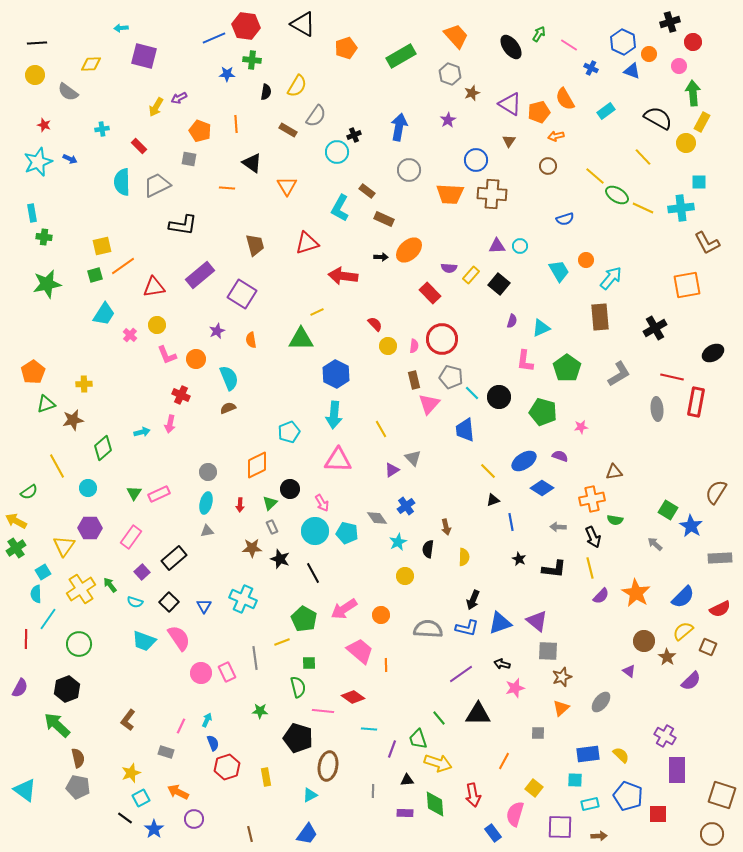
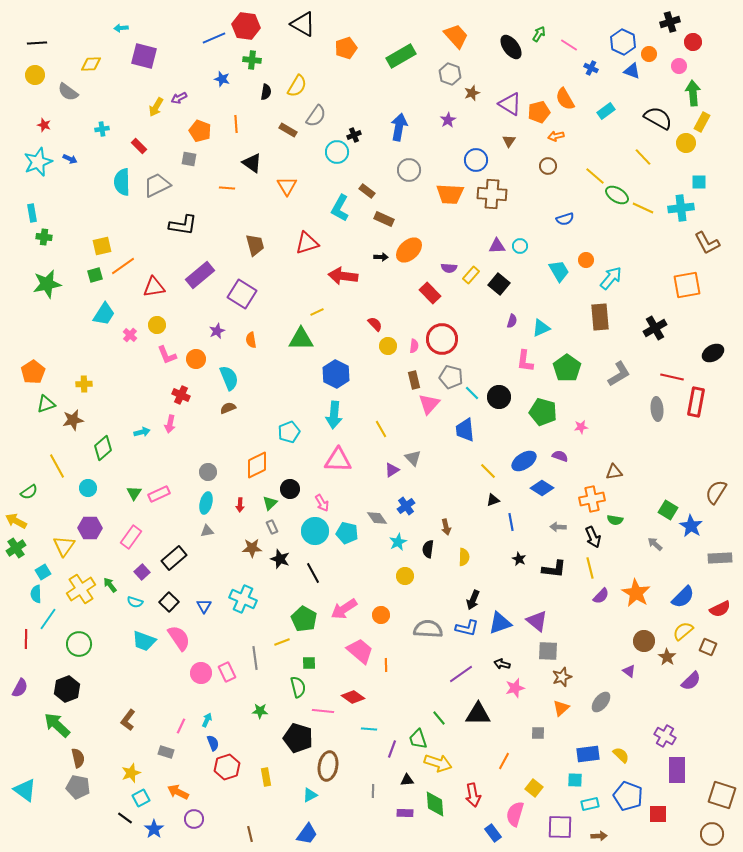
blue star at (227, 74): moved 5 px left, 5 px down; rotated 14 degrees clockwise
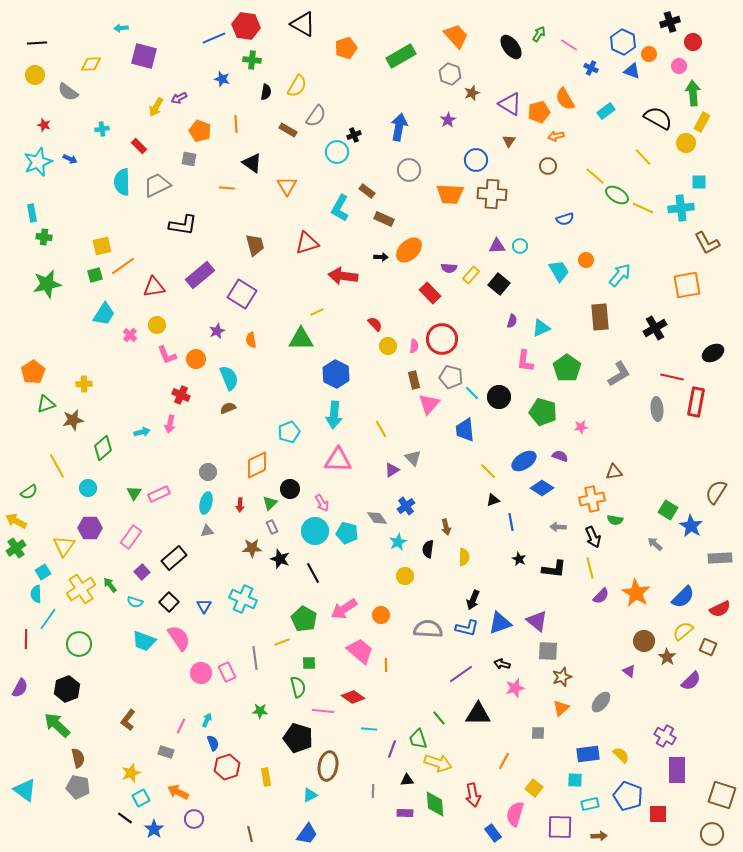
cyan arrow at (611, 278): moved 9 px right, 3 px up
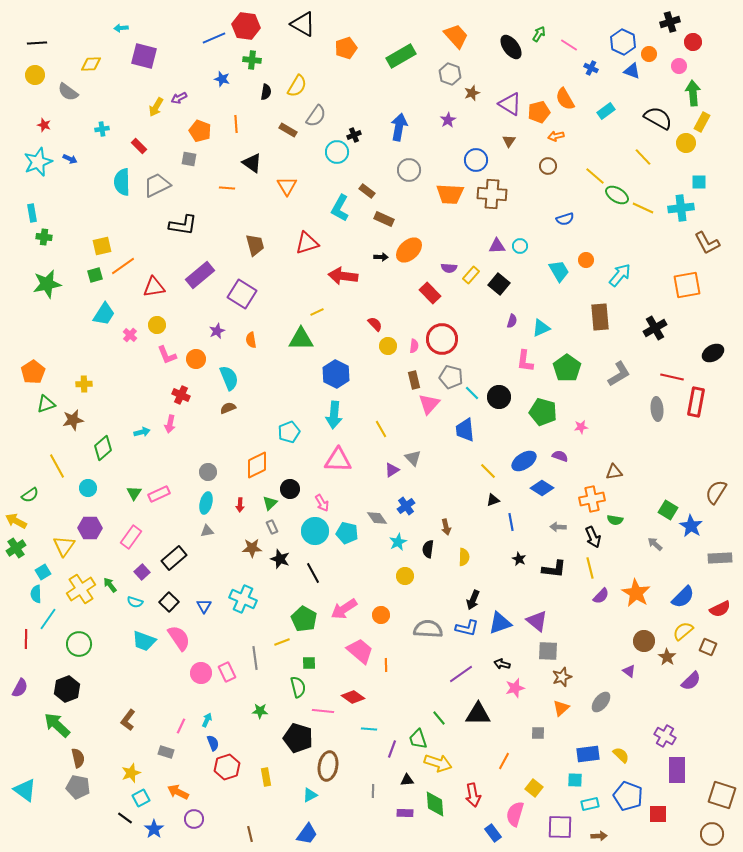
green semicircle at (29, 492): moved 1 px right, 3 px down
